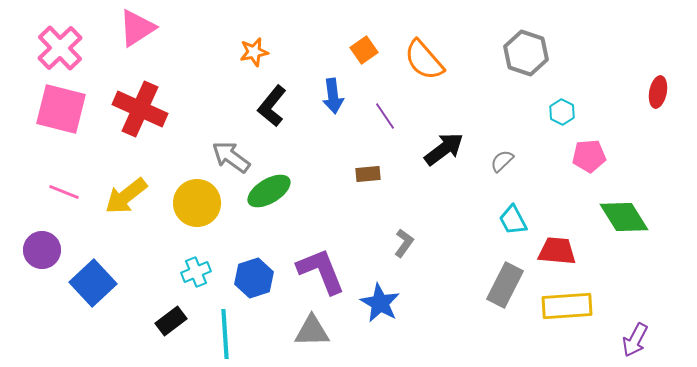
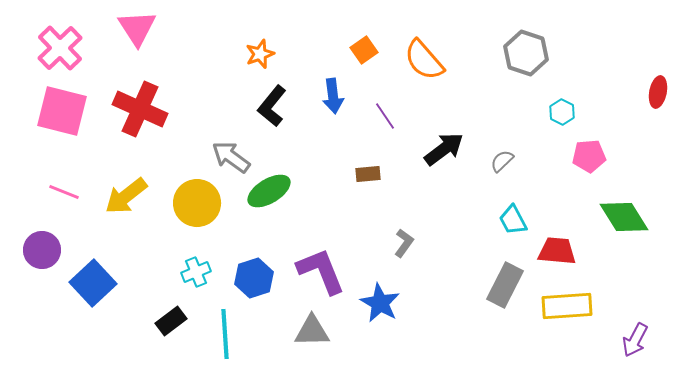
pink triangle: rotated 30 degrees counterclockwise
orange star: moved 6 px right, 2 px down; rotated 8 degrees counterclockwise
pink square: moved 1 px right, 2 px down
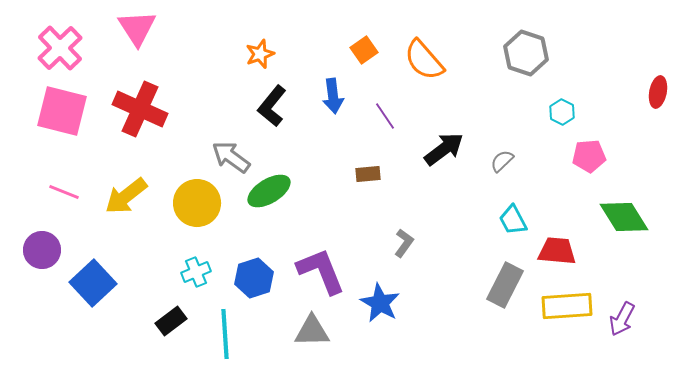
purple arrow: moved 13 px left, 21 px up
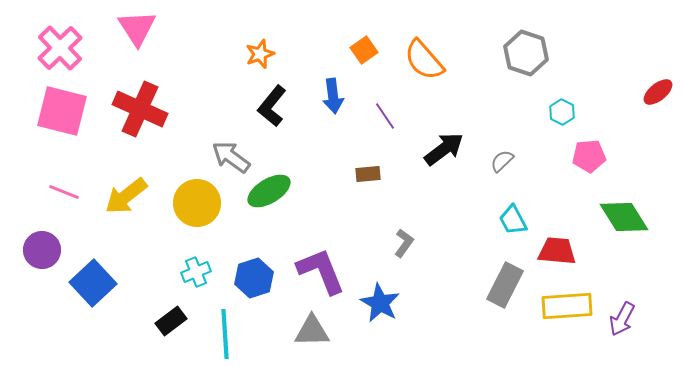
red ellipse: rotated 40 degrees clockwise
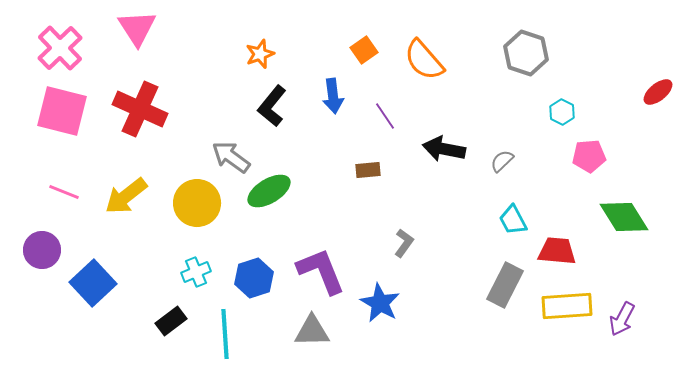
black arrow: rotated 132 degrees counterclockwise
brown rectangle: moved 4 px up
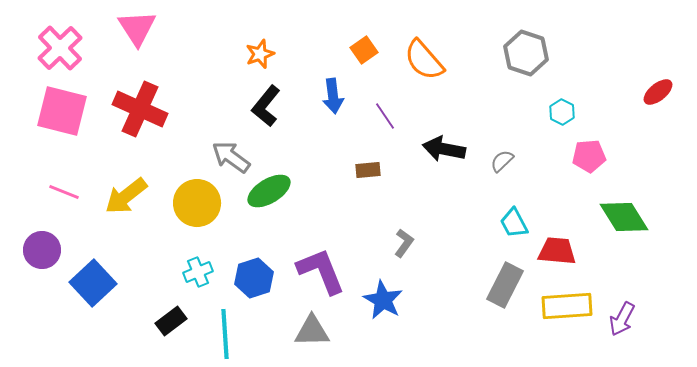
black L-shape: moved 6 px left
cyan trapezoid: moved 1 px right, 3 px down
cyan cross: moved 2 px right
blue star: moved 3 px right, 3 px up
